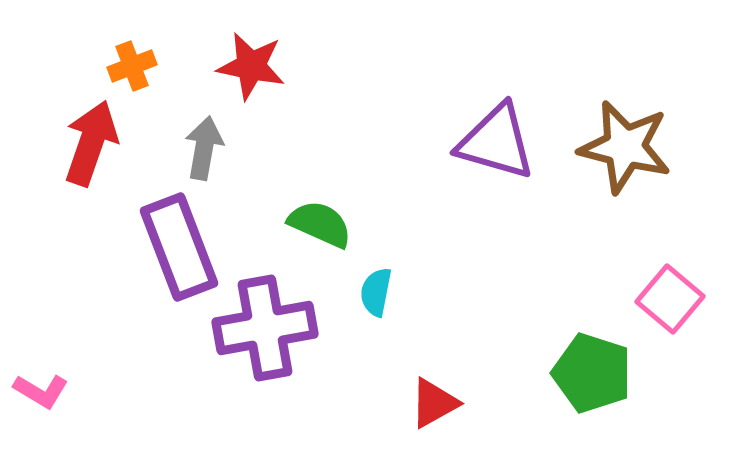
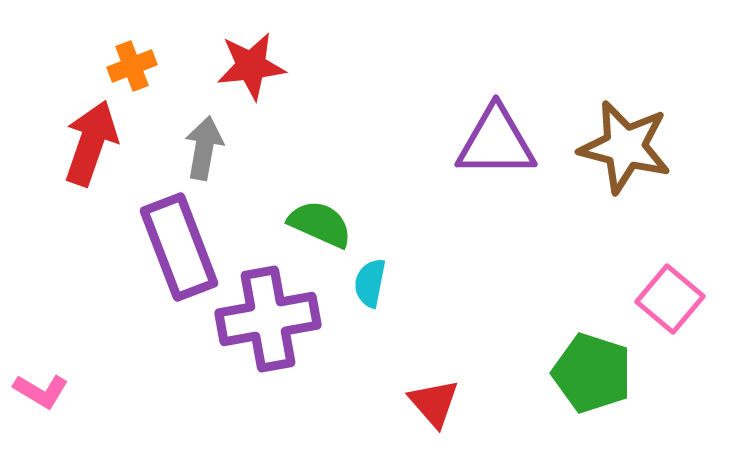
red star: rotated 18 degrees counterclockwise
purple triangle: rotated 16 degrees counterclockwise
cyan semicircle: moved 6 px left, 9 px up
purple cross: moved 3 px right, 9 px up
red triangle: rotated 42 degrees counterclockwise
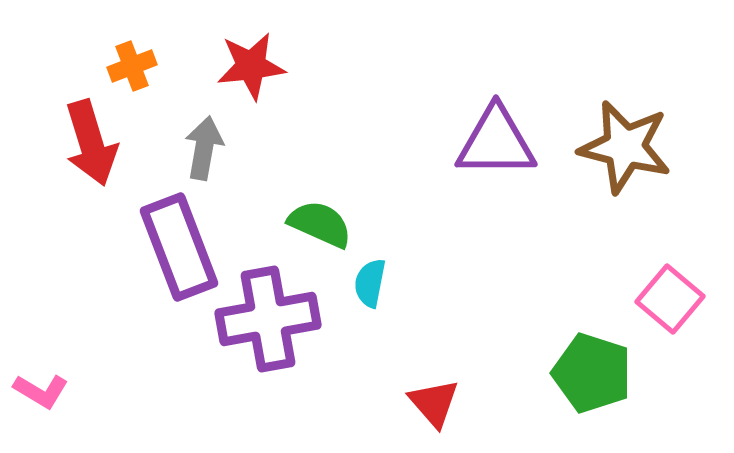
red arrow: rotated 144 degrees clockwise
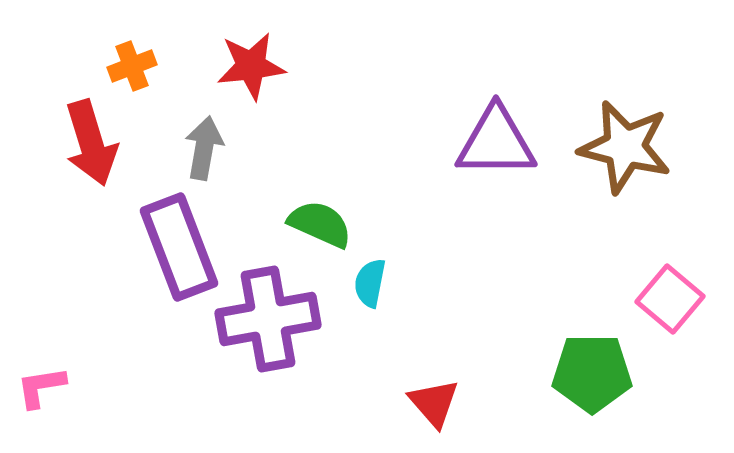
green pentagon: rotated 18 degrees counterclockwise
pink L-shape: moved 4 px up; rotated 140 degrees clockwise
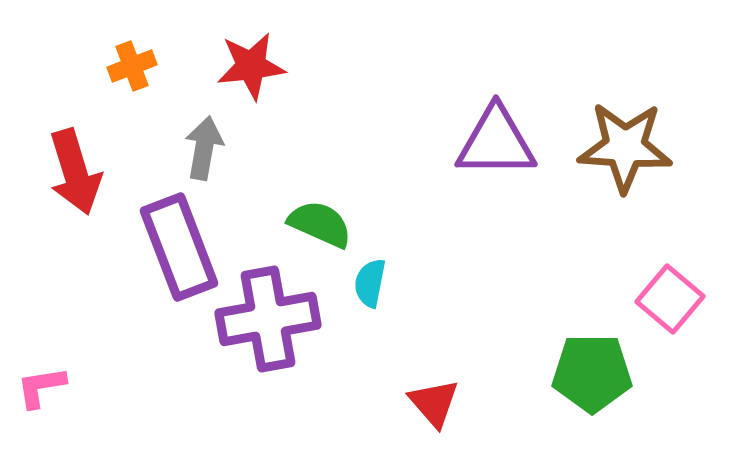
red arrow: moved 16 px left, 29 px down
brown star: rotated 10 degrees counterclockwise
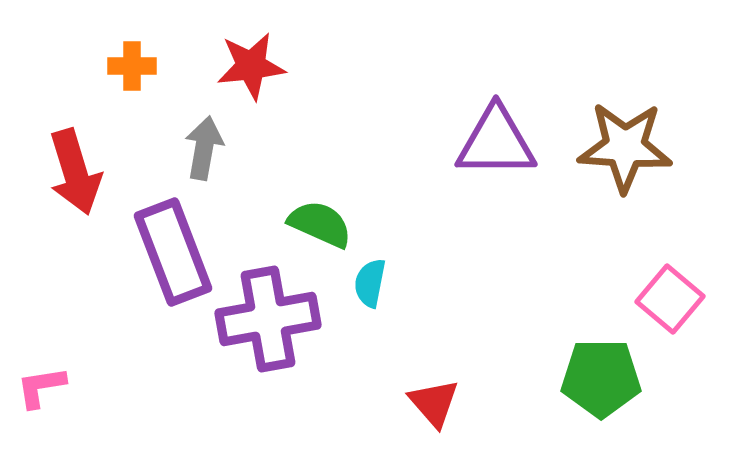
orange cross: rotated 21 degrees clockwise
purple rectangle: moved 6 px left, 5 px down
green pentagon: moved 9 px right, 5 px down
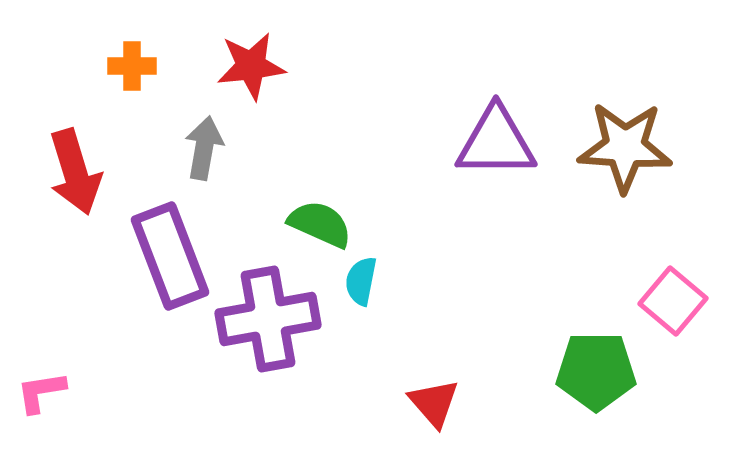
purple rectangle: moved 3 px left, 4 px down
cyan semicircle: moved 9 px left, 2 px up
pink square: moved 3 px right, 2 px down
green pentagon: moved 5 px left, 7 px up
pink L-shape: moved 5 px down
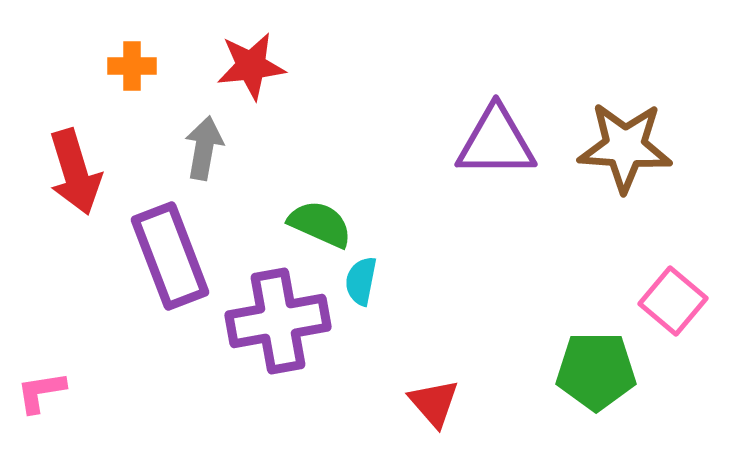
purple cross: moved 10 px right, 2 px down
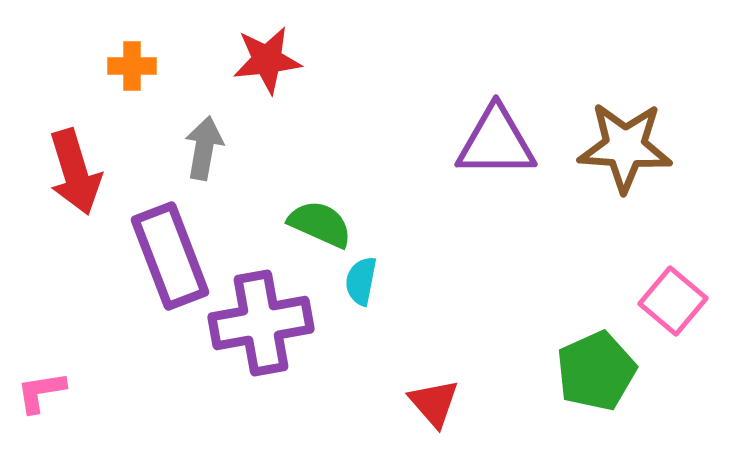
red star: moved 16 px right, 6 px up
purple cross: moved 17 px left, 2 px down
green pentagon: rotated 24 degrees counterclockwise
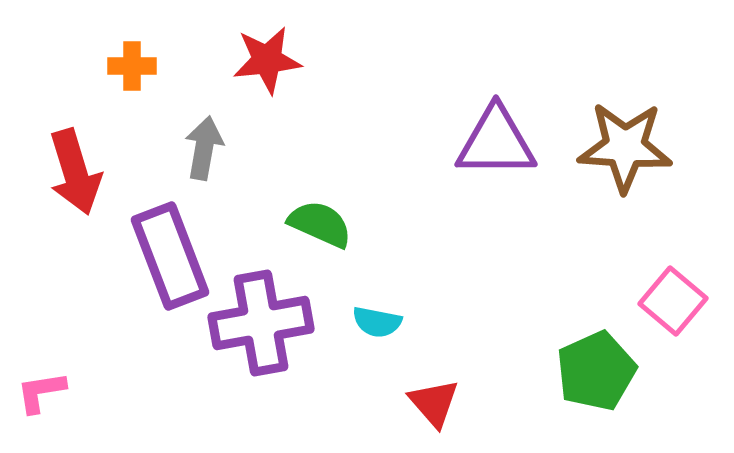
cyan semicircle: moved 16 px right, 41 px down; rotated 90 degrees counterclockwise
